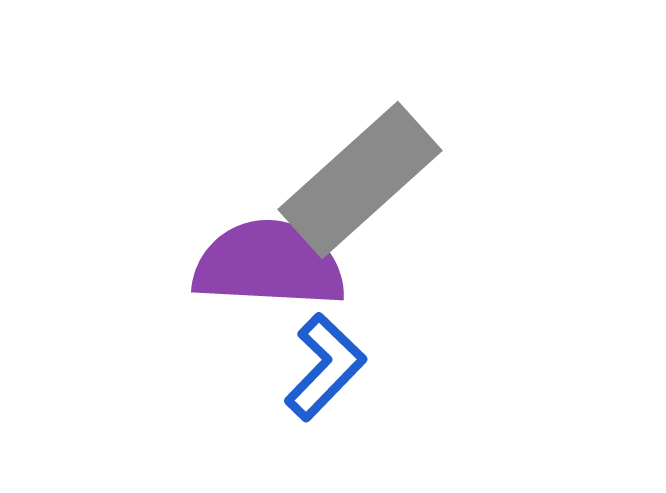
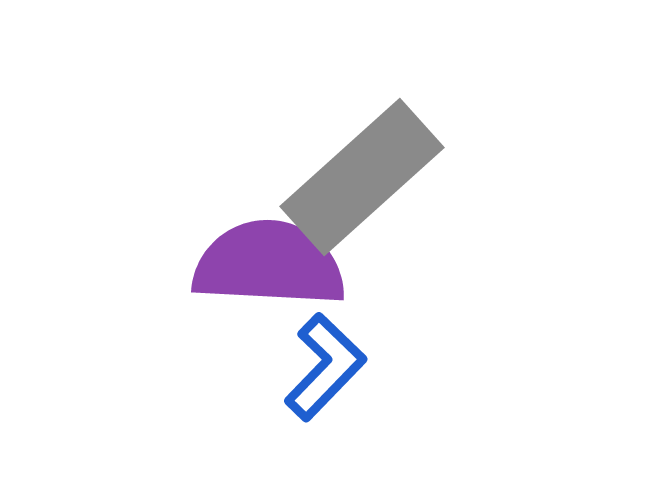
gray rectangle: moved 2 px right, 3 px up
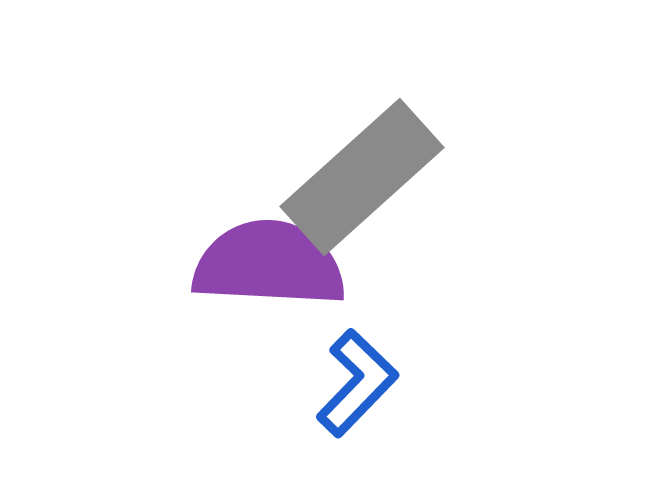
blue L-shape: moved 32 px right, 16 px down
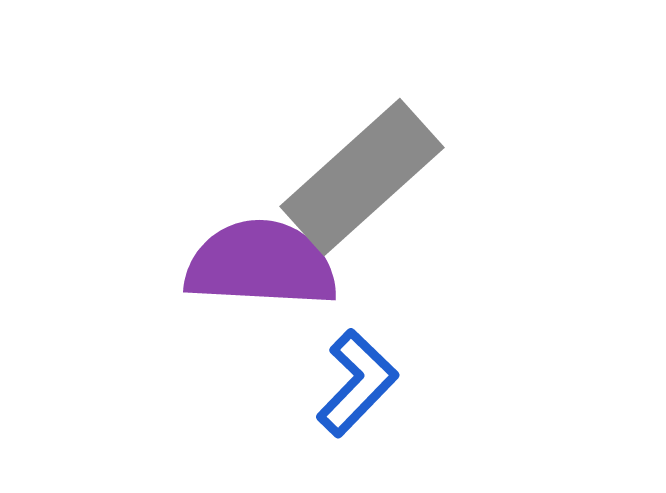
purple semicircle: moved 8 px left
